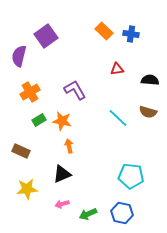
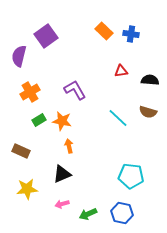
red triangle: moved 4 px right, 2 px down
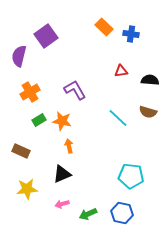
orange rectangle: moved 4 px up
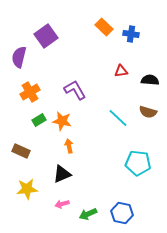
purple semicircle: moved 1 px down
cyan pentagon: moved 7 px right, 13 px up
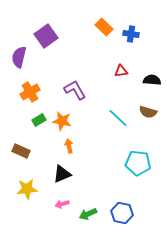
black semicircle: moved 2 px right
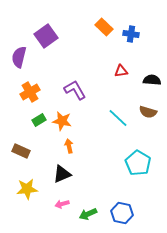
cyan pentagon: rotated 25 degrees clockwise
